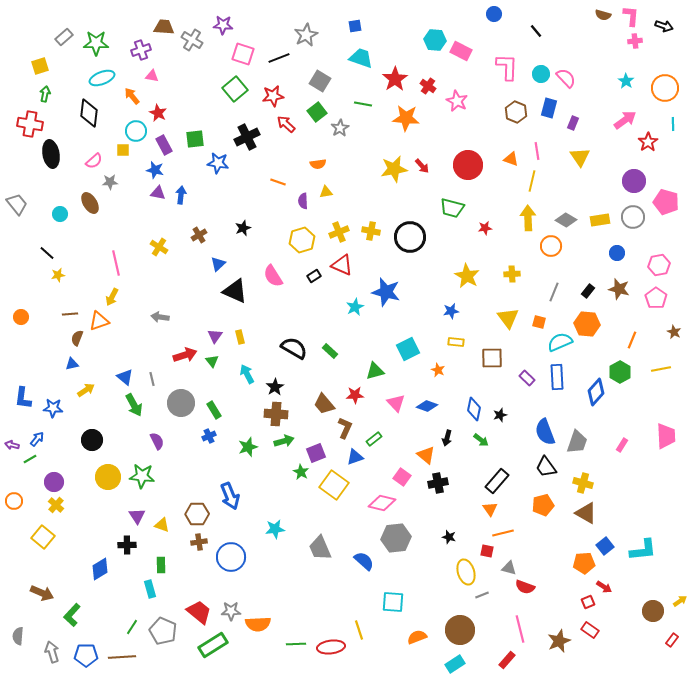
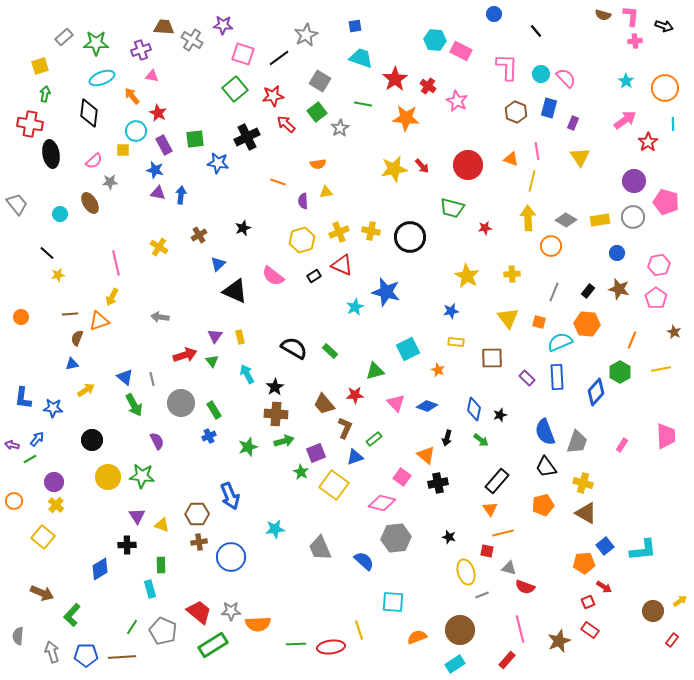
black line at (279, 58): rotated 15 degrees counterclockwise
pink semicircle at (273, 276): rotated 20 degrees counterclockwise
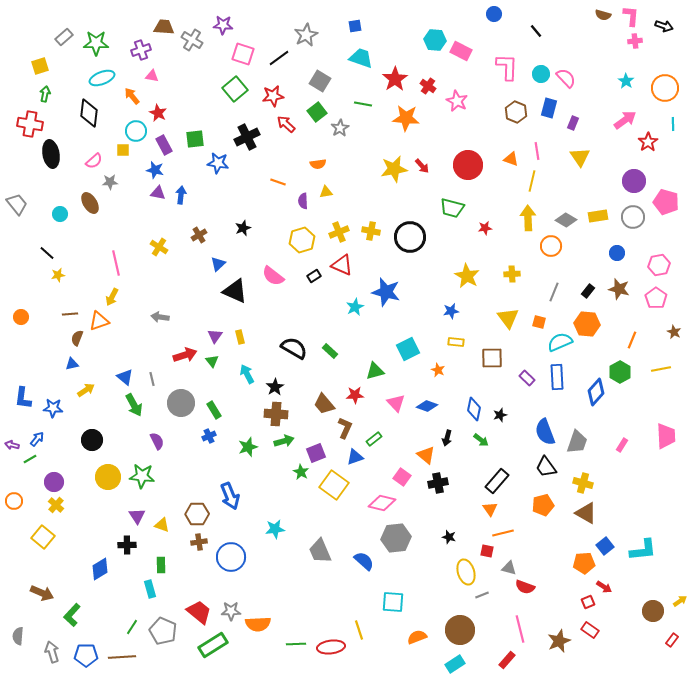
yellow rectangle at (600, 220): moved 2 px left, 4 px up
gray trapezoid at (320, 548): moved 3 px down
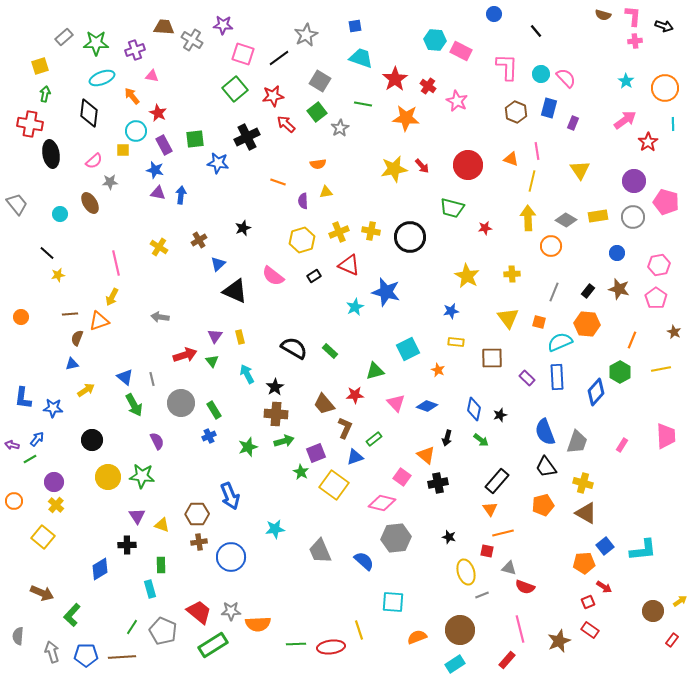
pink L-shape at (631, 16): moved 2 px right
purple cross at (141, 50): moved 6 px left
yellow triangle at (580, 157): moved 13 px down
brown cross at (199, 235): moved 5 px down
red triangle at (342, 265): moved 7 px right
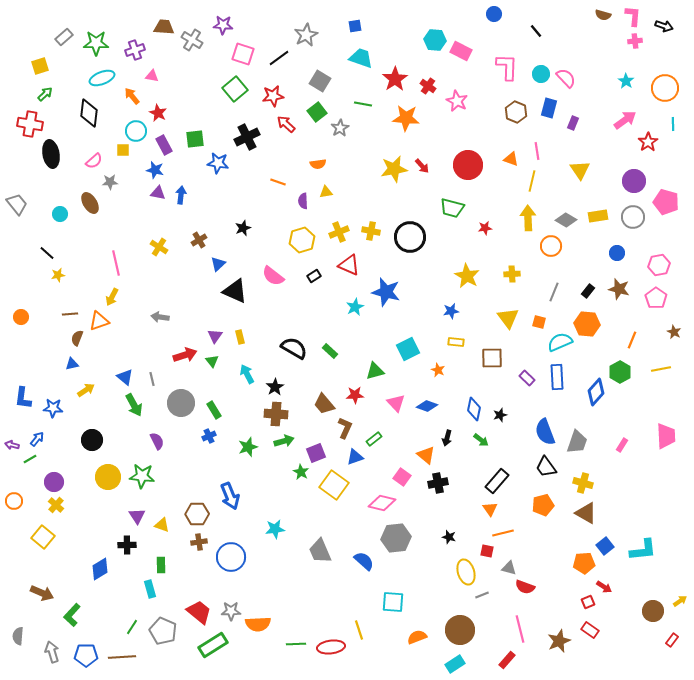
green arrow at (45, 94): rotated 35 degrees clockwise
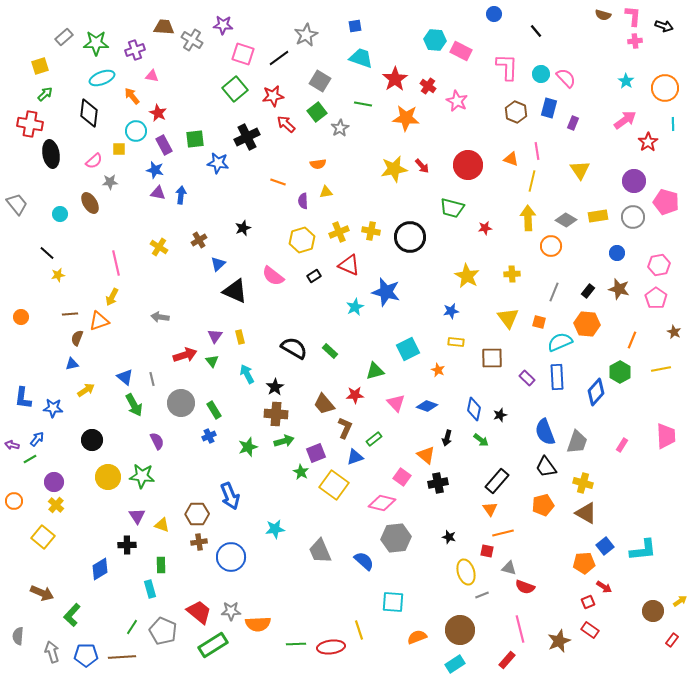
yellow square at (123, 150): moved 4 px left, 1 px up
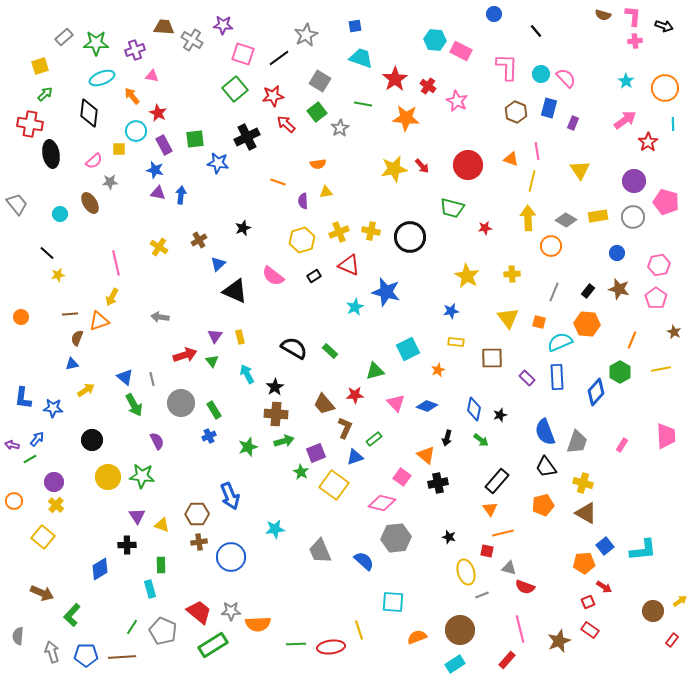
orange star at (438, 370): rotated 24 degrees clockwise
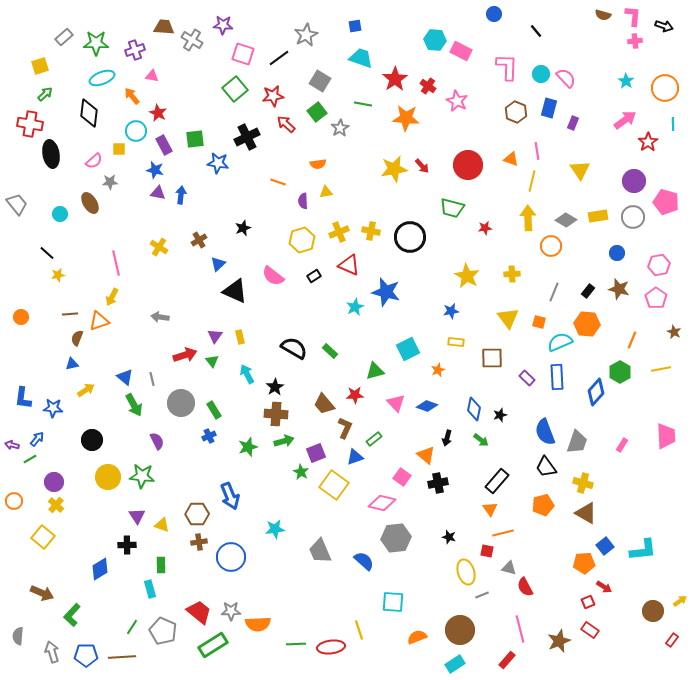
red semicircle at (525, 587): rotated 42 degrees clockwise
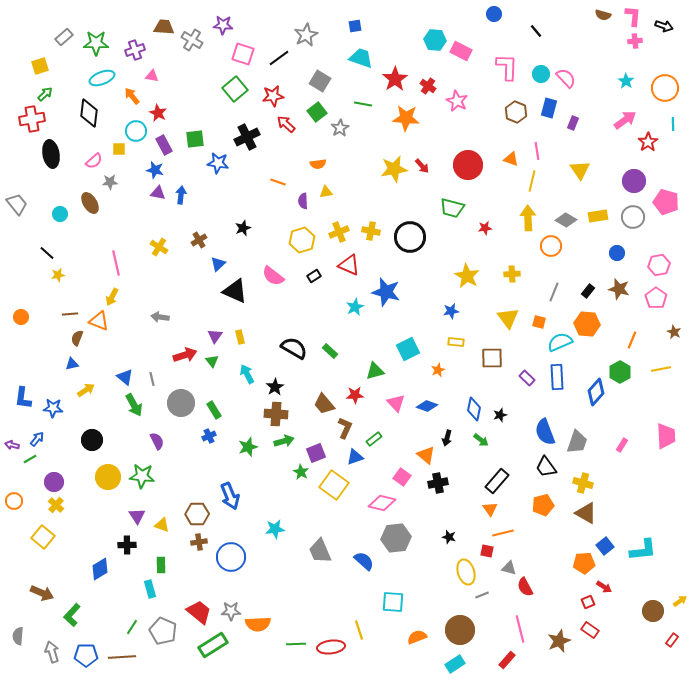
red cross at (30, 124): moved 2 px right, 5 px up; rotated 20 degrees counterclockwise
orange triangle at (99, 321): rotated 40 degrees clockwise
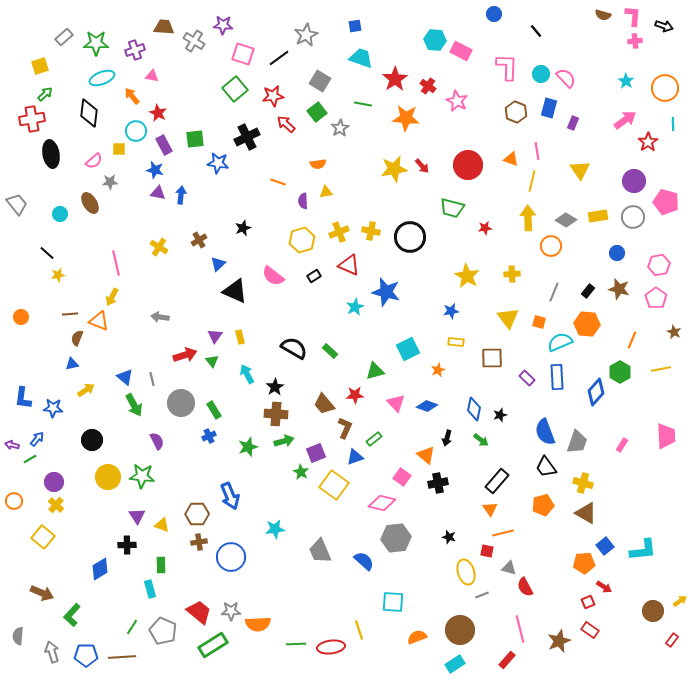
gray cross at (192, 40): moved 2 px right, 1 px down
